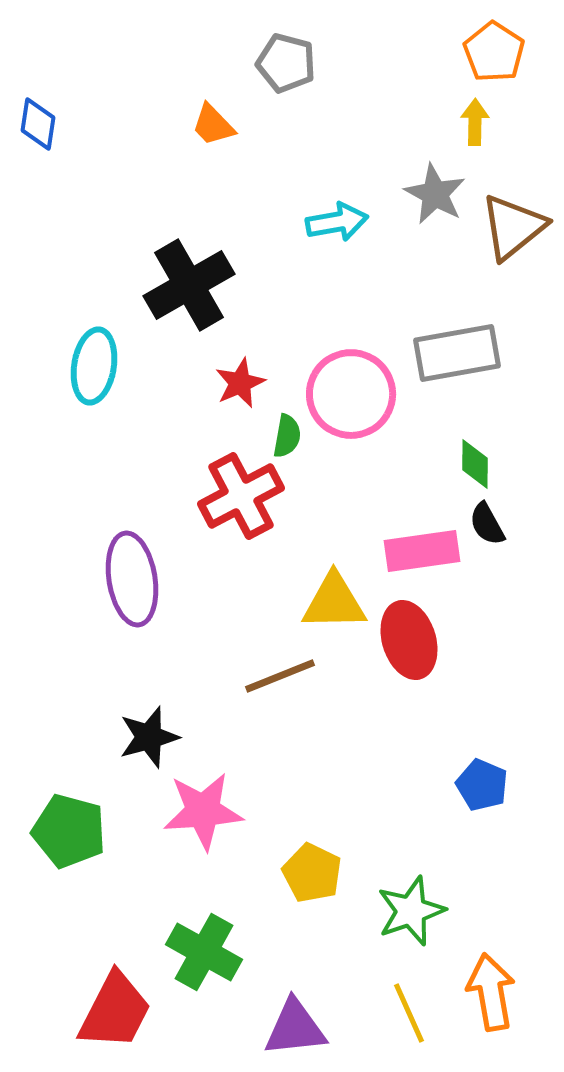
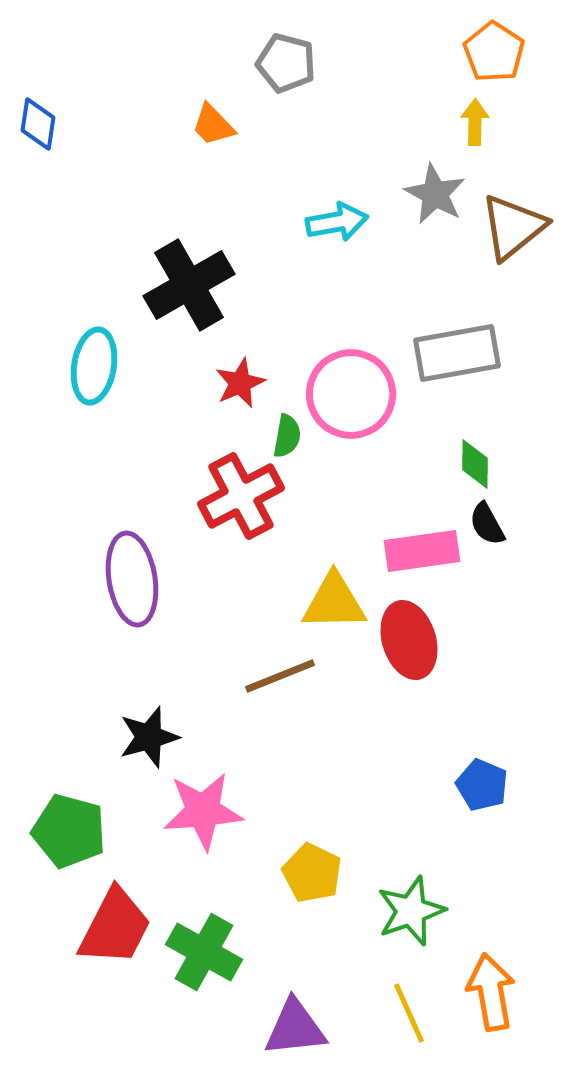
red trapezoid: moved 84 px up
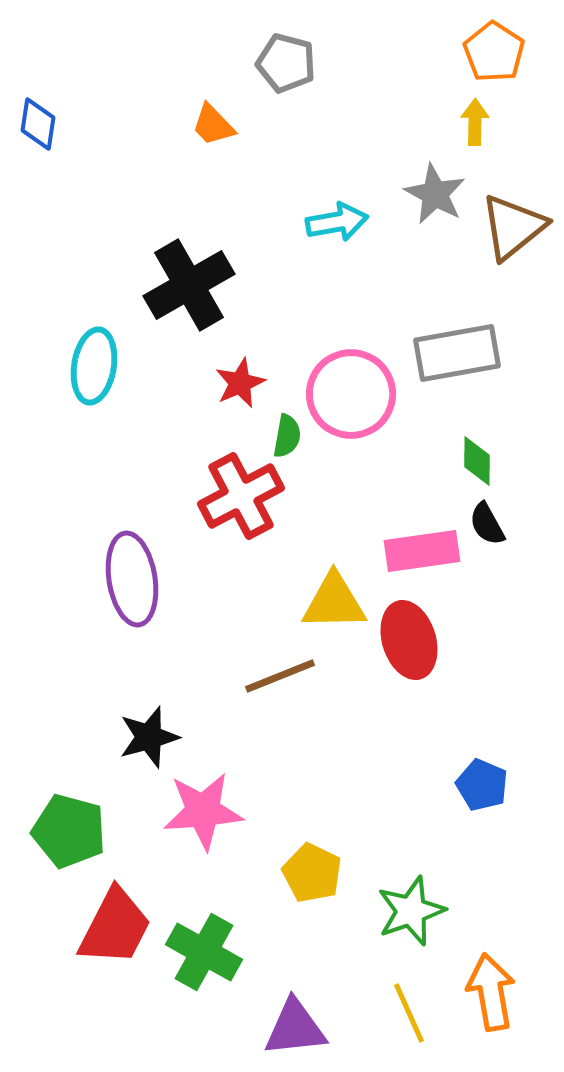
green diamond: moved 2 px right, 3 px up
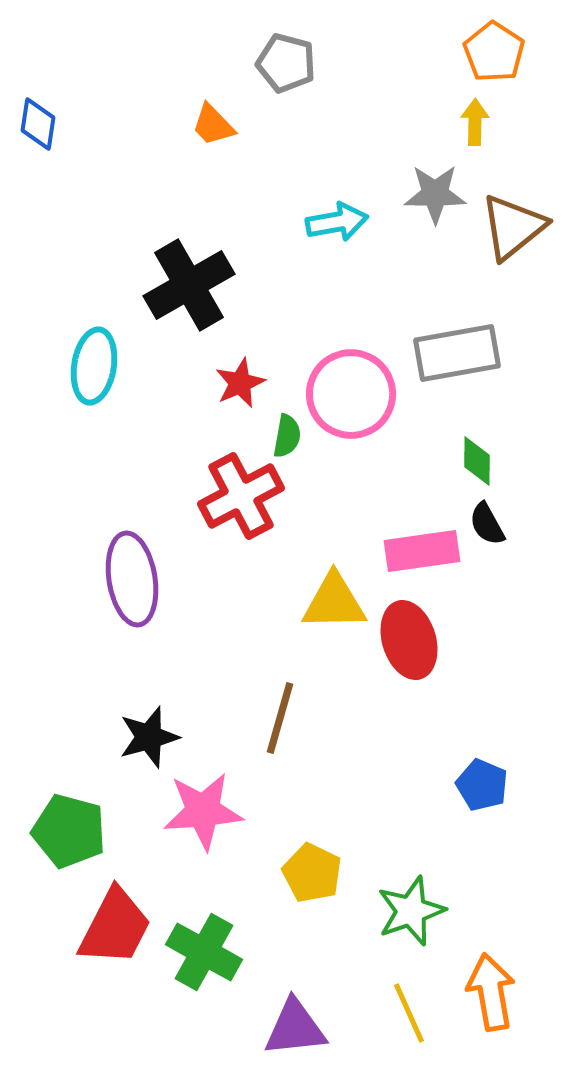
gray star: rotated 28 degrees counterclockwise
brown line: moved 42 px down; rotated 52 degrees counterclockwise
